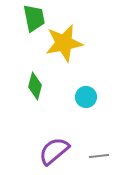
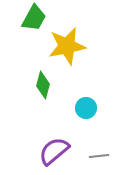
green trapezoid: rotated 40 degrees clockwise
yellow star: moved 3 px right, 3 px down
green diamond: moved 8 px right, 1 px up
cyan circle: moved 11 px down
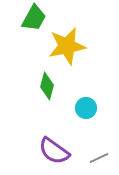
green diamond: moved 4 px right, 1 px down
purple semicircle: rotated 104 degrees counterclockwise
gray line: moved 2 px down; rotated 18 degrees counterclockwise
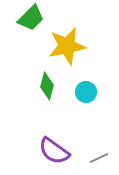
green trapezoid: moved 3 px left; rotated 16 degrees clockwise
cyan circle: moved 16 px up
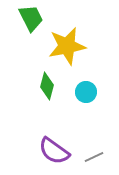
green trapezoid: rotated 72 degrees counterclockwise
gray line: moved 5 px left, 1 px up
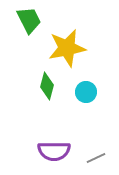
green trapezoid: moved 2 px left, 2 px down
yellow star: moved 2 px down
purple semicircle: rotated 36 degrees counterclockwise
gray line: moved 2 px right, 1 px down
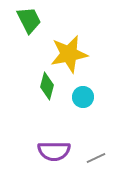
yellow star: moved 2 px right, 6 px down
cyan circle: moved 3 px left, 5 px down
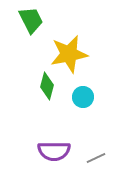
green trapezoid: moved 2 px right
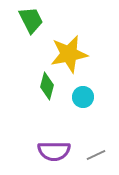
gray line: moved 3 px up
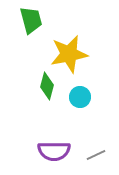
green trapezoid: rotated 12 degrees clockwise
cyan circle: moved 3 px left
